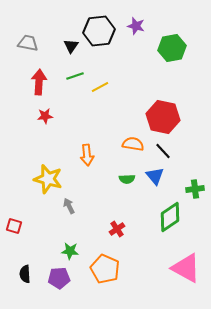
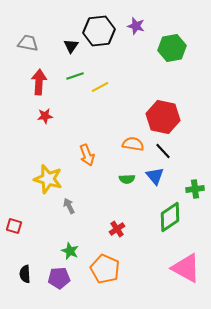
orange arrow: rotated 15 degrees counterclockwise
green star: rotated 18 degrees clockwise
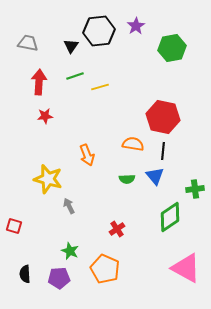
purple star: rotated 24 degrees clockwise
yellow line: rotated 12 degrees clockwise
black line: rotated 48 degrees clockwise
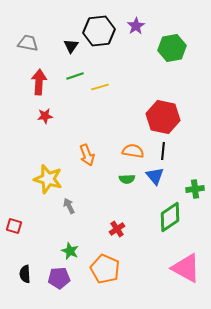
orange semicircle: moved 7 px down
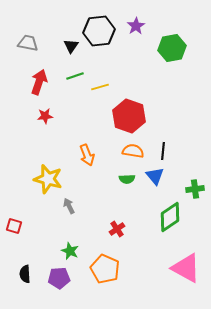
red arrow: rotated 15 degrees clockwise
red hexagon: moved 34 px left, 1 px up; rotated 8 degrees clockwise
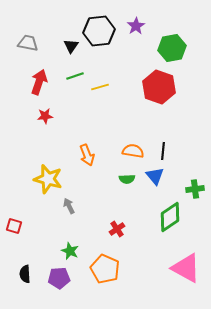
red hexagon: moved 30 px right, 29 px up
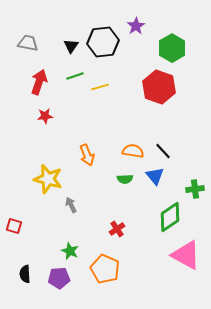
black hexagon: moved 4 px right, 11 px down
green hexagon: rotated 20 degrees counterclockwise
black line: rotated 48 degrees counterclockwise
green semicircle: moved 2 px left
gray arrow: moved 2 px right, 1 px up
pink triangle: moved 13 px up
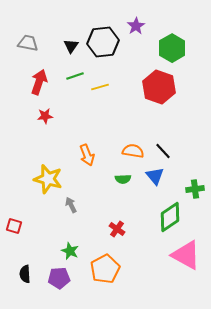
green semicircle: moved 2 px left
red cross: rotated 21 degrees counterclockwise
orange pentagon: rotated 20 degrees clockwise
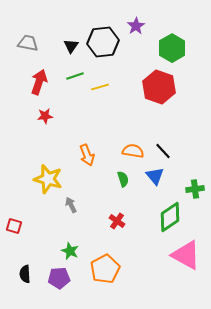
green semicircle: rotated 105 degrees counterclockwise
red cross: moved 8 px up
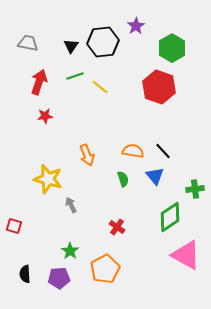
yellow line: rotated 54 degrees clockwise
red cross: moved 6 px down
green star: rotated 12 degrees clockwise
